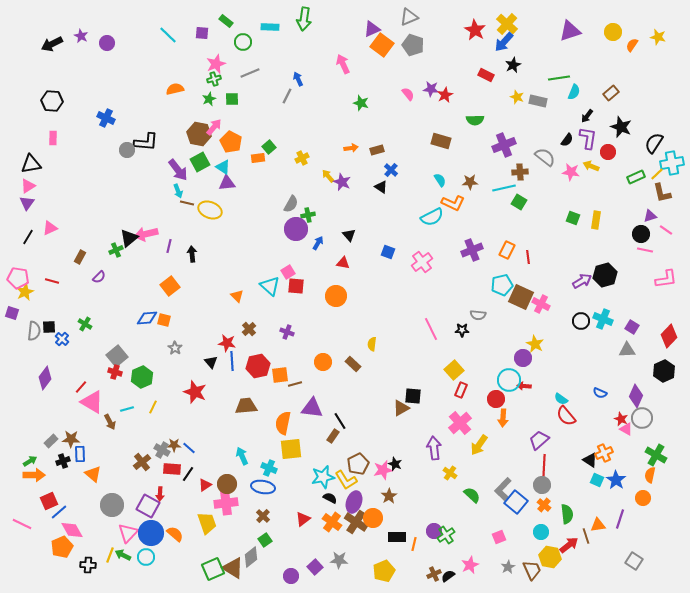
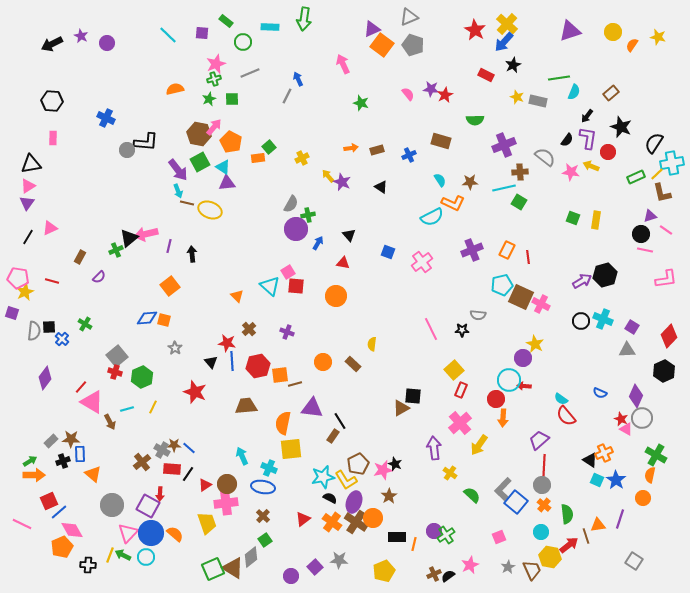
blue cross at (391, 170): moved 18 px right, 15 px up; rotated 24 degrees clockwise
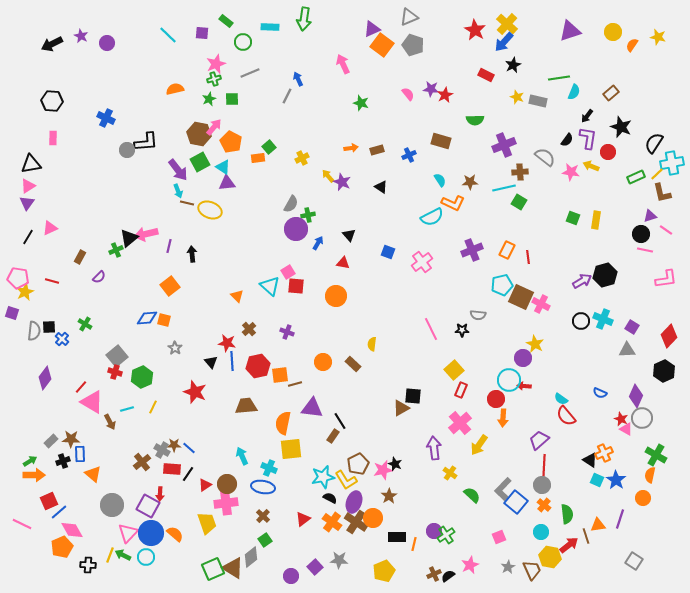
black L-shape at (146, 142): rotated 10 degrees counterclockwise
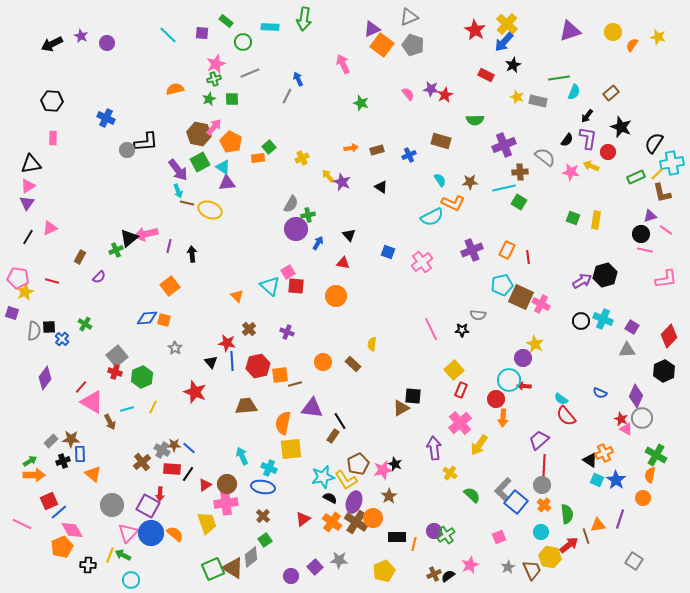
cyan circle at (146, 557): moved 15 px left, 23 px down
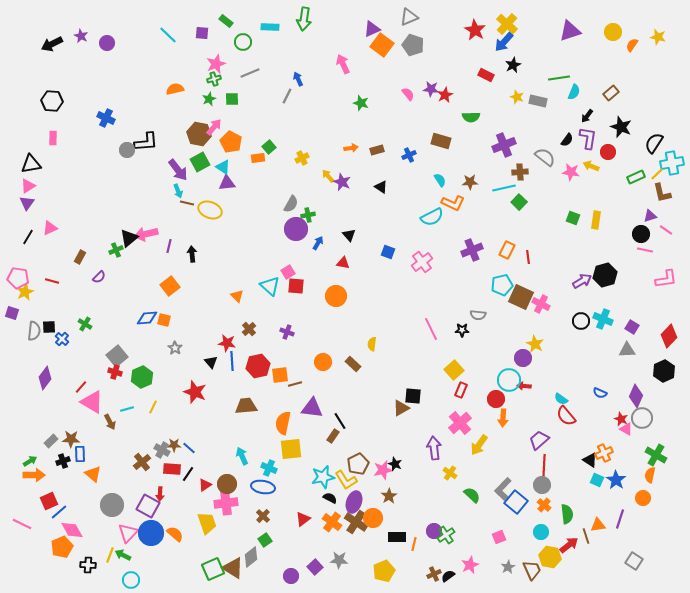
green semicircle at (475, 120): moved 4 px left, 3 px up
green square at (519, 202): rotated 14 degrees clockwise
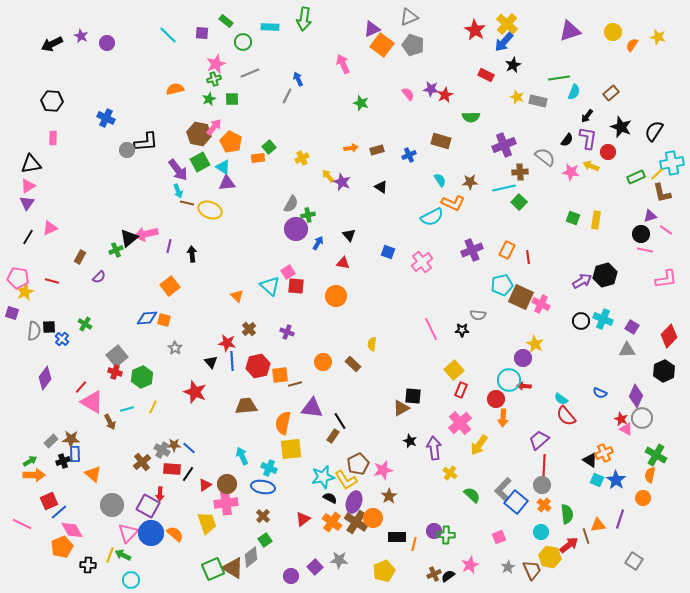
black semicircle at (654, 143): moved 12 px up
blue rectangle at (80, 454): moved 5 px left
black star at (395, 464): moved 15 px right, 23 px up
green cross at (446, 535): rotated 36 degrees clockwise
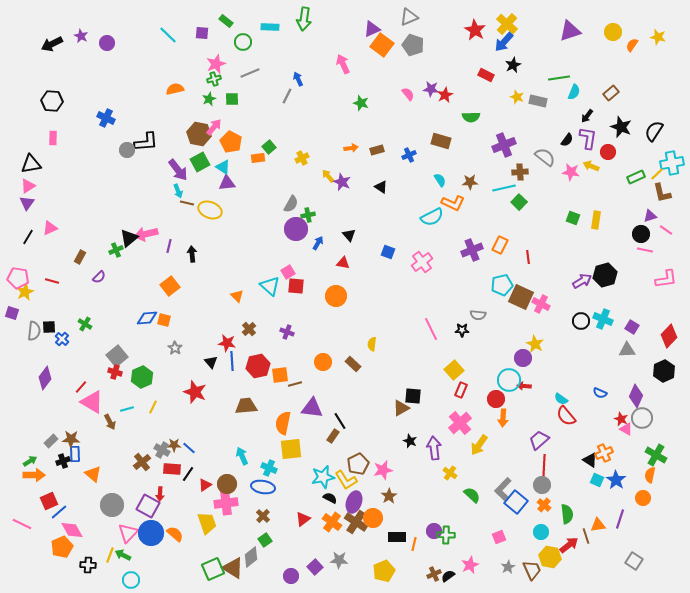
orange rectangle at (507, 250): moved 7 px left, 5 px up
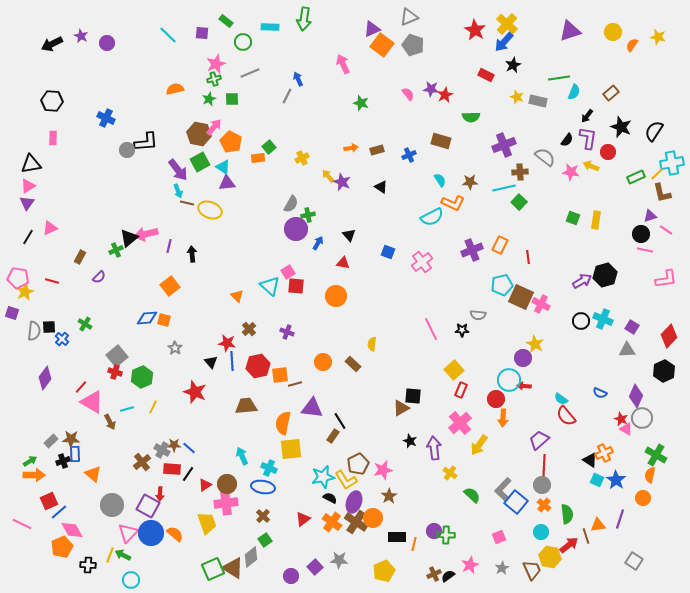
gray star at (508, 567): moved 6 px left, 1 px down
